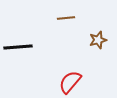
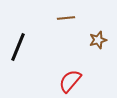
black line: rotated 64 degrees counterclockwise
red semicircle: moved 1 px up
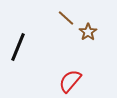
brown line: rotated 48 degrees clockwise
brown star: moved 10 px left, 8 px up; rotated 18 degrees counterclockwise
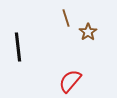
brown line: rotated 30 degrees clockwise
black line: rotated 28 degrees counterclockwise
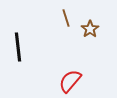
brown star: moved 2 px right, 3 px up
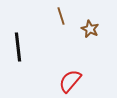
brown line: moved 5 px left, 2 px up
brown star: rotated 12 degrees counterclockwise
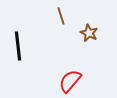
brown star: moved 1 px left, 4 px down
black line: moved 1 px up
